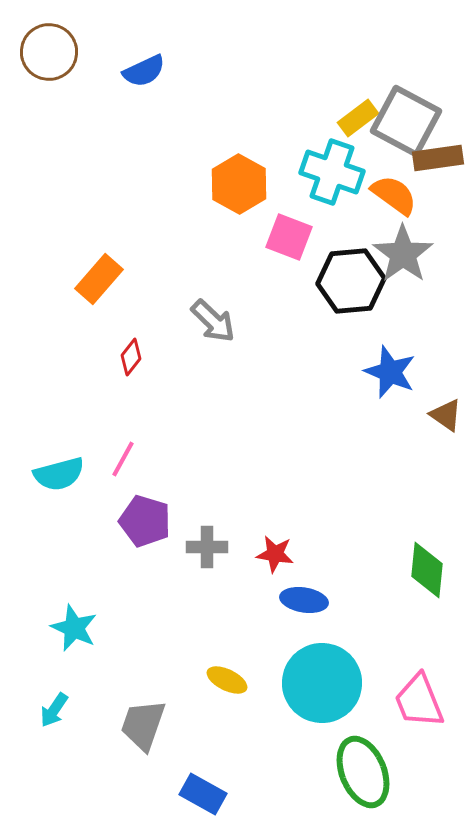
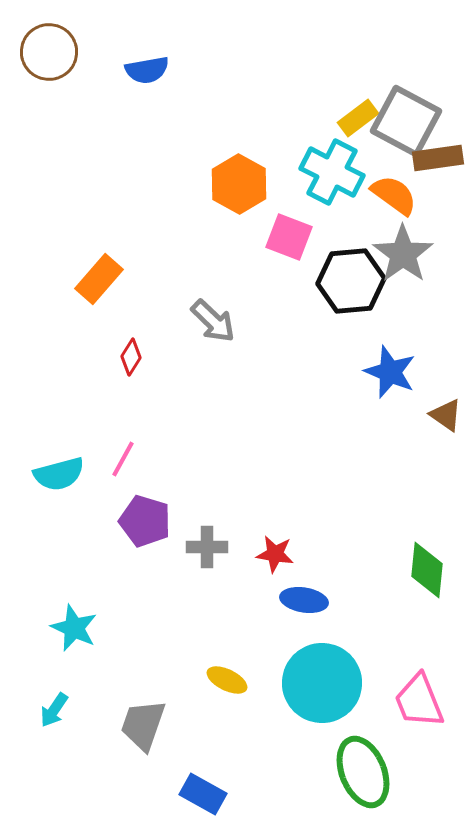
blue semicircle: moved 3 px right, 1 px up; rotated 15 degrees clockwise
cyan cross: rotated 8 degrees clockwise
red diamond: rotated 6 degrees counterclockwise
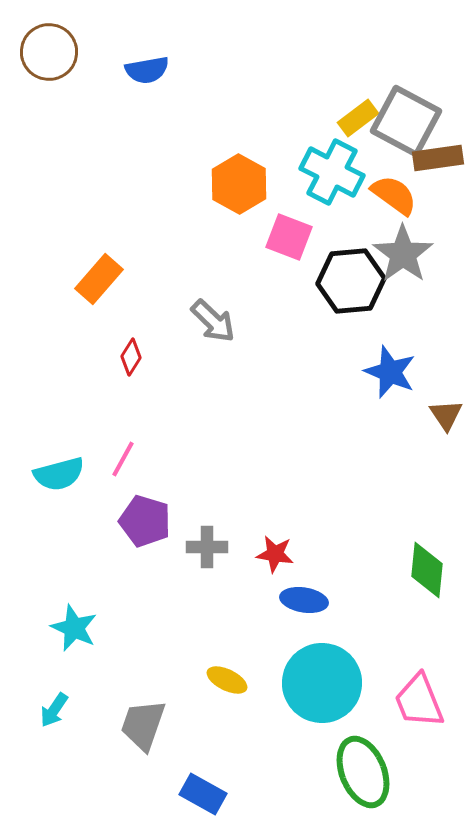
brown triangle: rotated 21 degrees clockwise
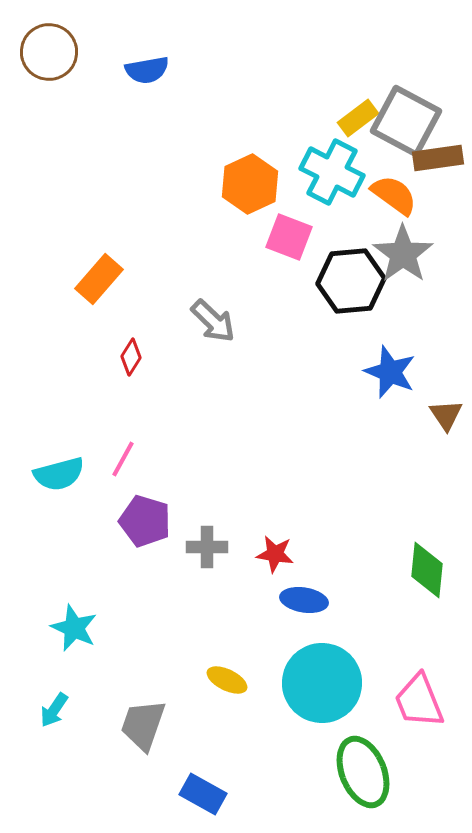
orange hexagon: moved 11 px right; rotated 6 degrees clockwise
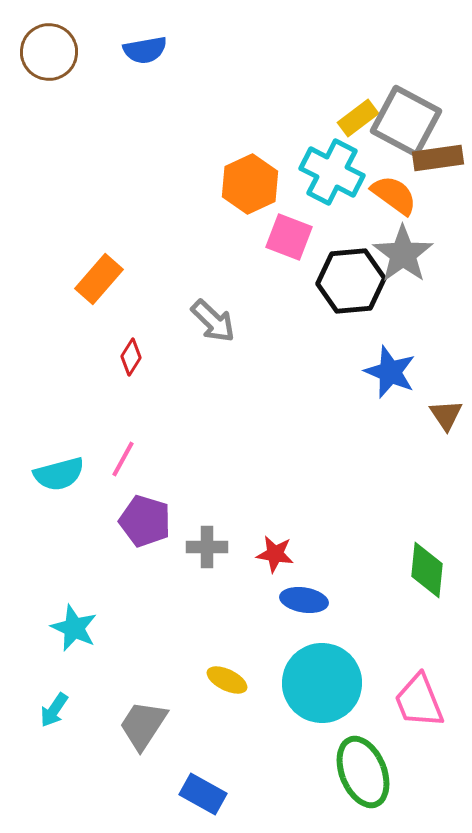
blue semicircle: moved 2 px left, 20 px up
gray trapezoid: rotated 14 degrees clockwise
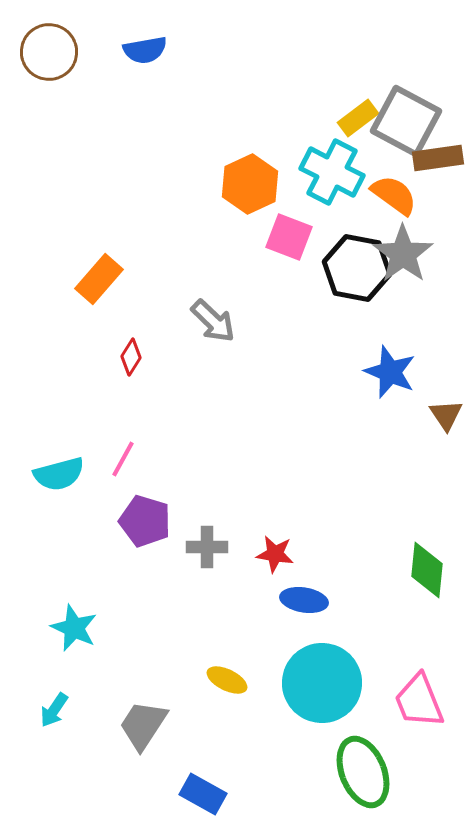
black hexagon: moved 6 px right, 13 px up; rotated 16 degrees clockwise
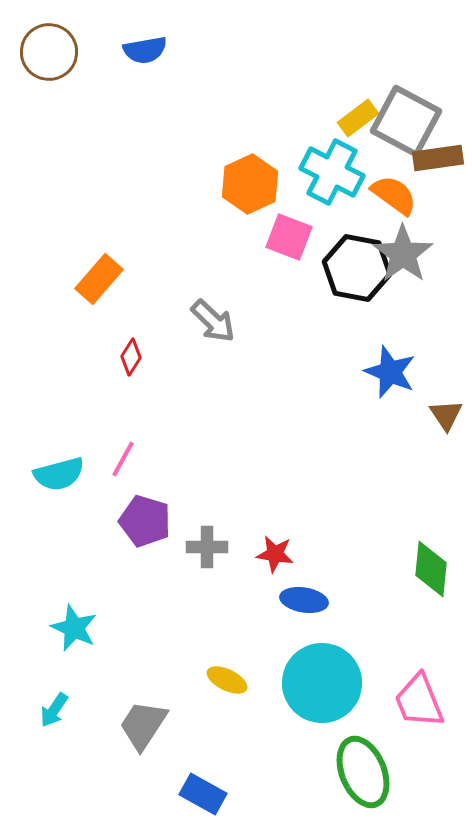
green diamond: moved 4 px right, 1 px up
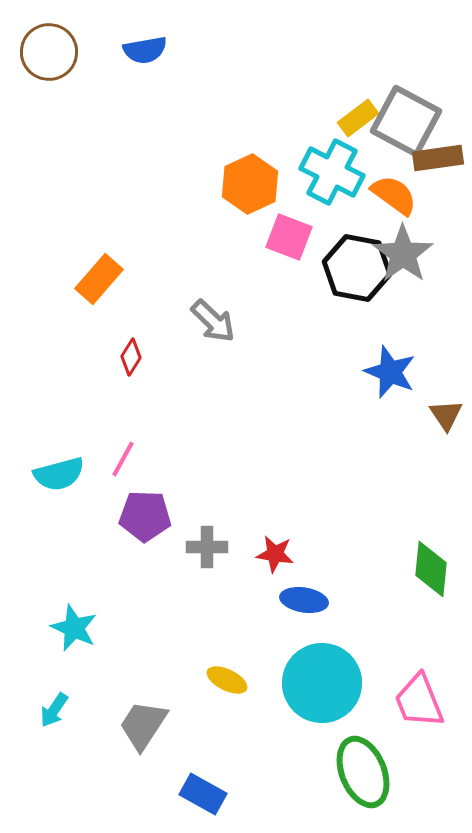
purple pentagon: moved 5 px up; rotated 15 degrees counterclockwise
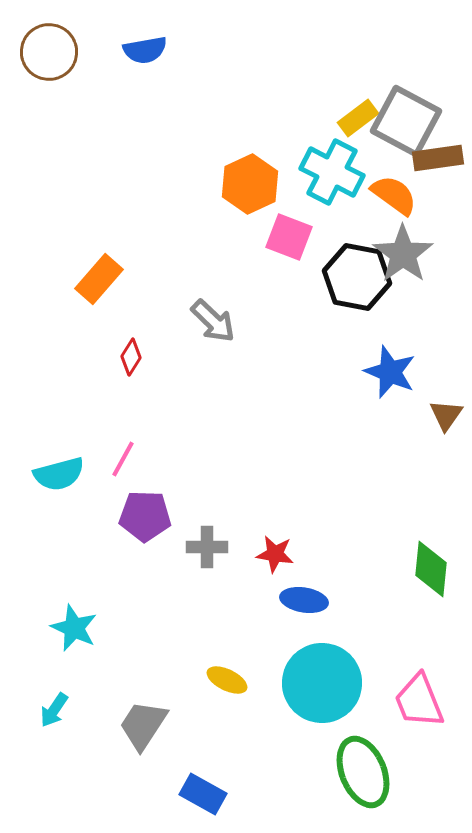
black hexagon: moved 9 px down
brown triangle: rotated 9 degrees clockwise
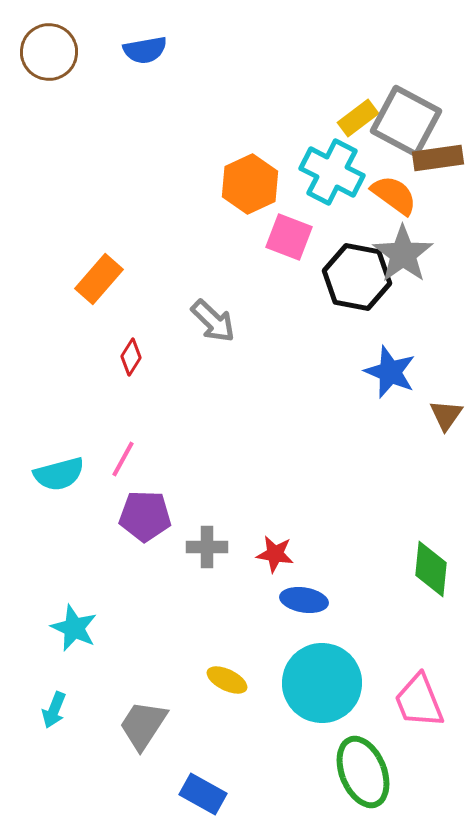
cyan arrow: rotated 12 degrees counterclockwise
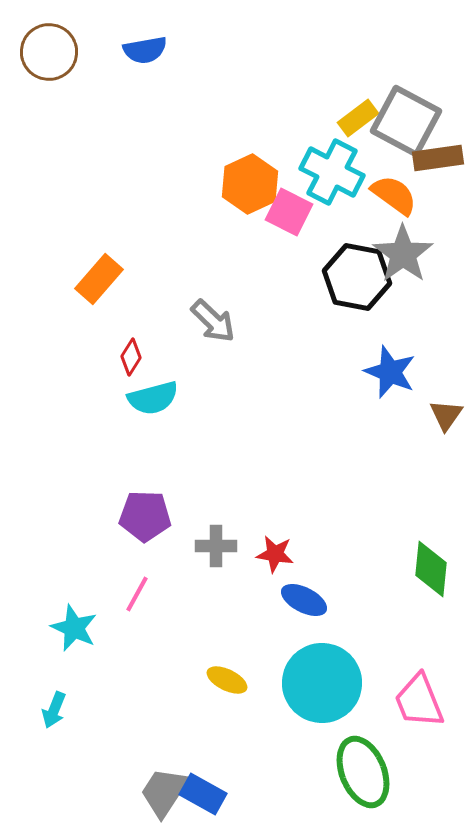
pink square: moved 25 px up; rotated 6 degrees clockwise
pink line: moved 14 px right, 135 px down
cyan semicircle: moved 94 px right, 76 px up
gray cross: moved 9 px right, 1 px up
blue ellipse: rotated 18 degrees clockwise
gray trapezoid: moved 21 px right, 67 px down
